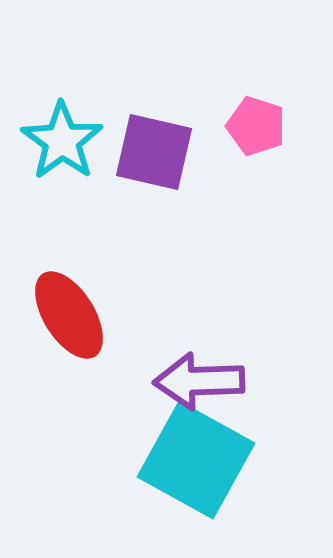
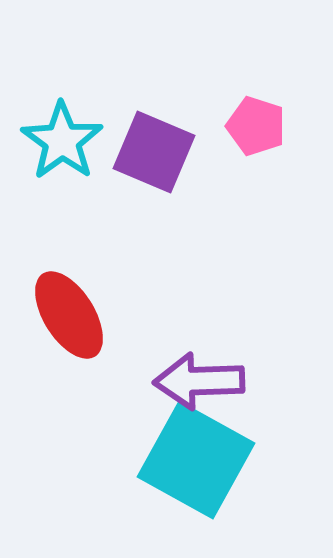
purple square: rotated 10 degrees clockwise
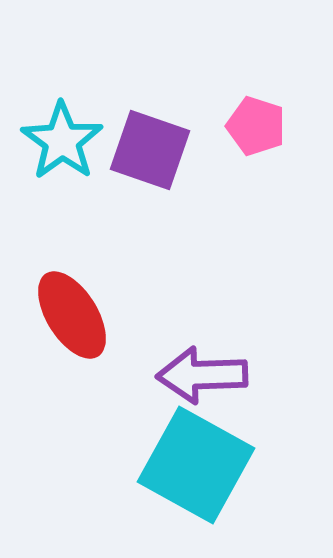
purple square: moved 4 px left, 2 px up; rotated 4 degrees counterclockwise
red ellipse: moved 3 px right
purple arrow: moved 3 px right, 6 px up
cyan square: moved 5 px down
